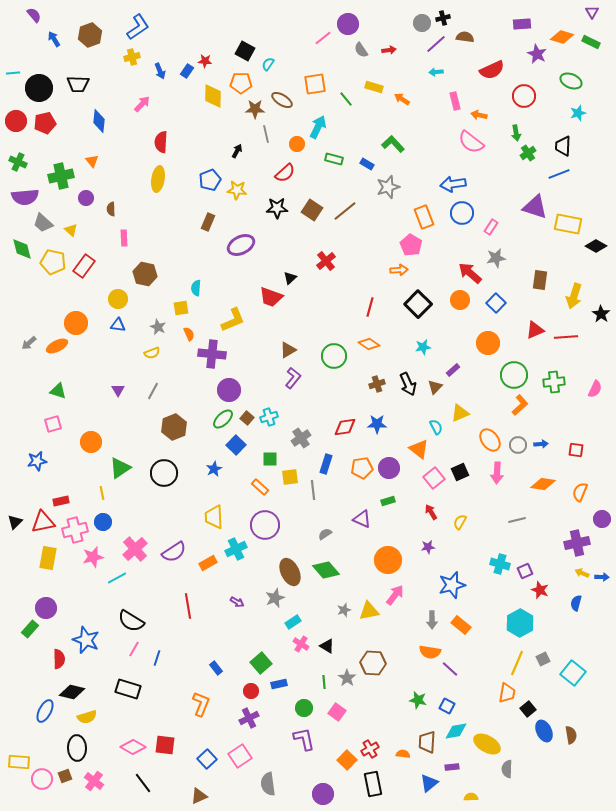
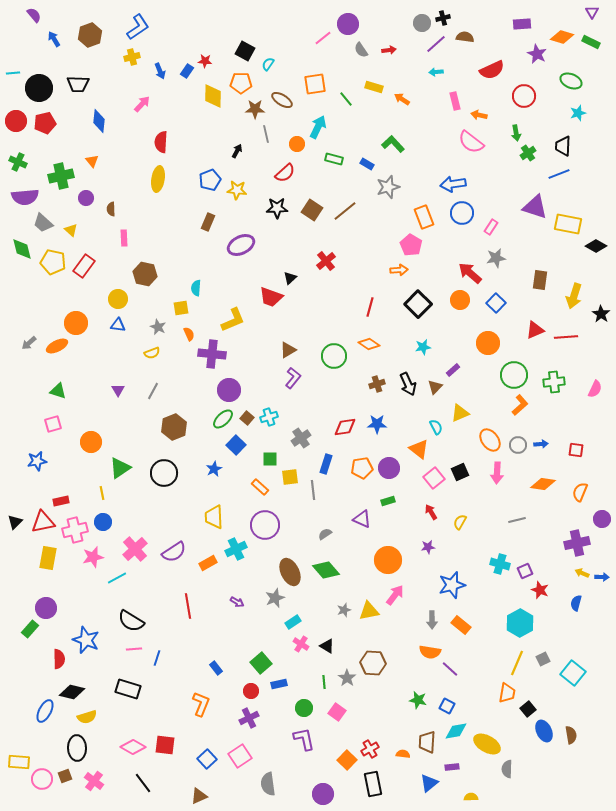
pink line at (134, 649): rotated 56 degrees clockwise
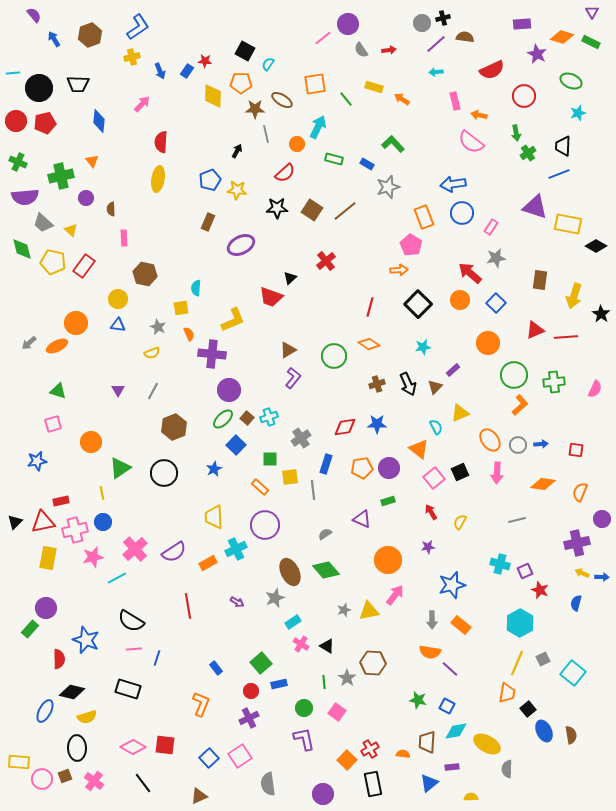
blue square at (207, 759): moved 2 px right, 1 px up
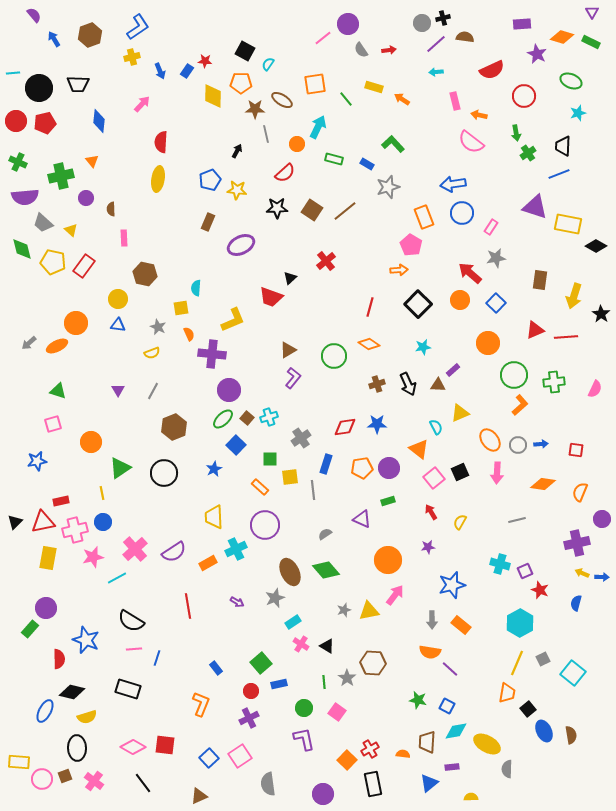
brown triangle at (435, 387): moved 3 px right, 2 px up; rotated 49 degrees clockwise
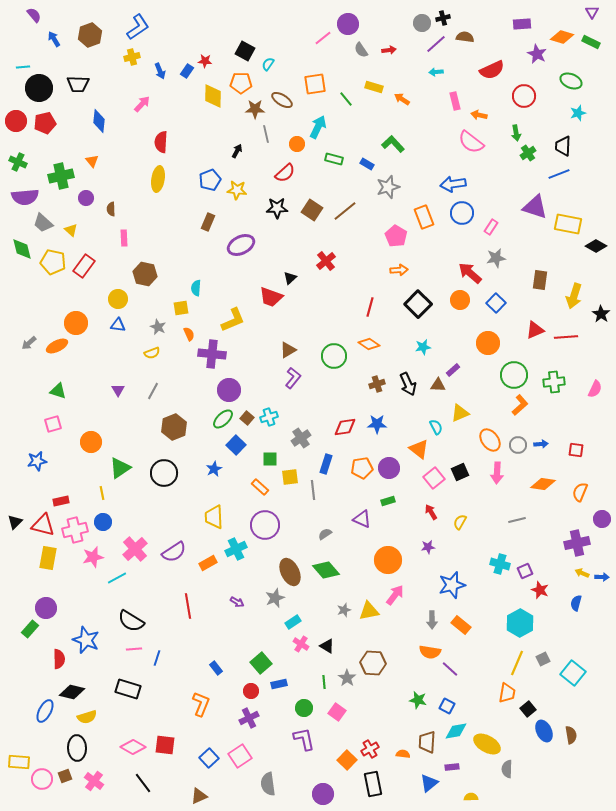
cyan line at (13, 73): moved 10 px right, 6 px up
pink pentagon at (411, 245): moved 15 px left, 9 px up
red triangle at (43, 522): moved 3 px down; rotated 25 degrees clockwise
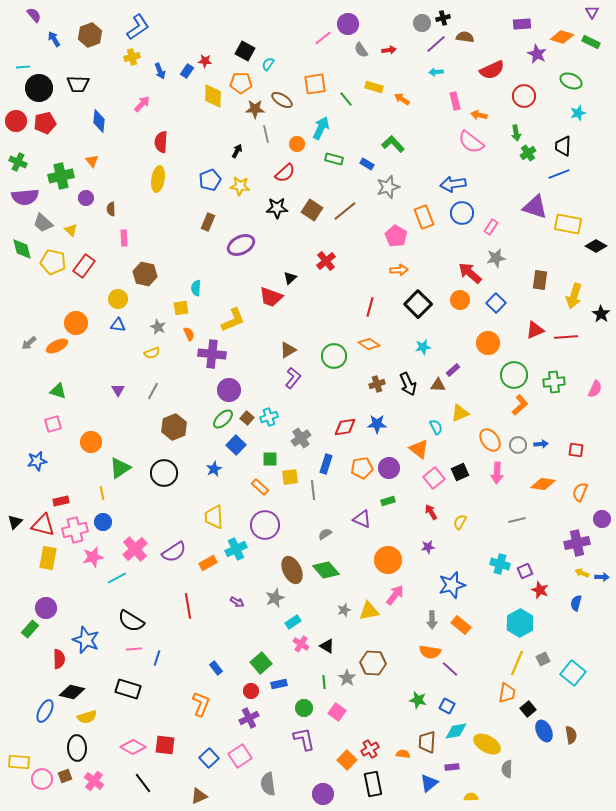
cyan arrow at (318, 127): moved 3 px right, 1 px down
yellow star at (237, 190): moved 3 px right, 4 px up
brown ellipse at (290, 572): moved 2 px right, 2 px up
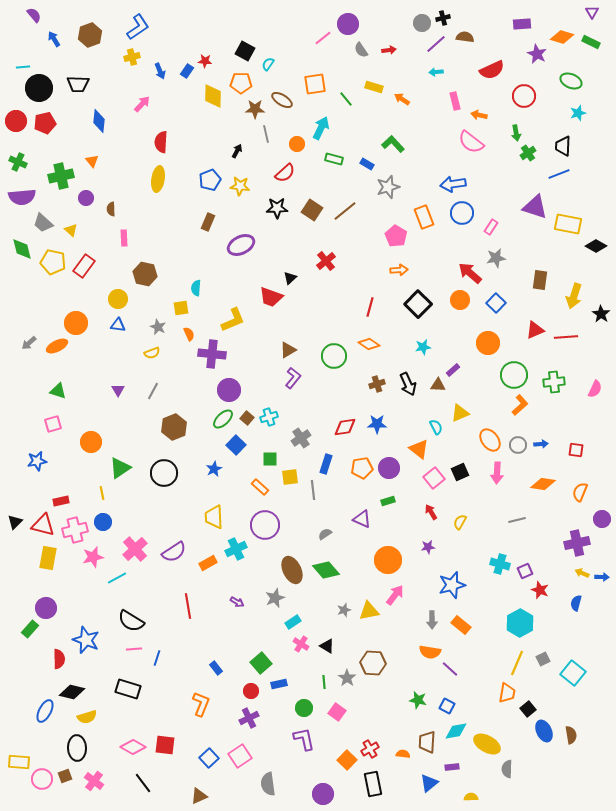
purple semicircle at (25, 197): moved 3 px left
